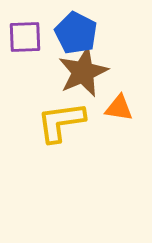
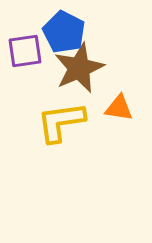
blue pentagon: moved 12 px left, 1 px up
purple square: moved 14 px down; rotated 6 degrees counterclockwise
brown star: moved 4 px left, 4 px up
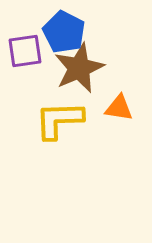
yellow L-shape: moved 2 px left, 2 px up; rotated 6 degrees clockwise
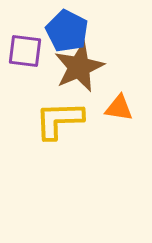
blue pentagon: moved 3 px right, 1 px up
purple square: rotated 15 degrees clockwise
brown star: moved 1 px up
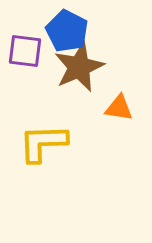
yellow L-shape: moved 16 px left, 23 px down
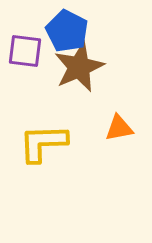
orange triangle: moved 20 px down; rotated 20 degrees counterclockwise
